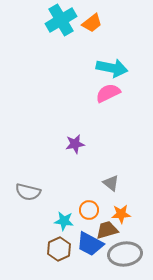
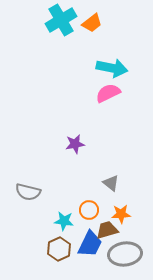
blue trapezoid: rotated 92 degrees counterclockwise
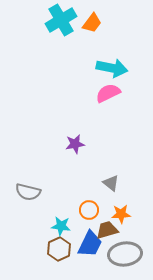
orange trapezoid: rotated 15 degrees counterclockwise
cyan star: moved 3 px left, 5 px down
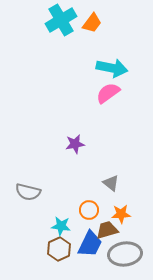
pink semicircle: rotated 10 degrees counterclockwise
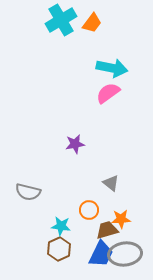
orange star: moved 5 px down
blue trapezoid: moved 11 px right, 10 px down
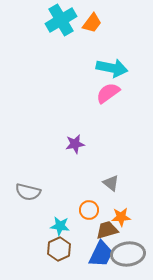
orange star: moved 2 px up
cyan star: moved 1 px left
gray ellipse: moved 3 px right
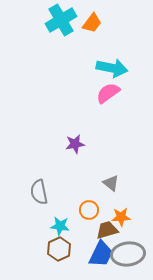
gray semicircle: moved 11 px right; rotated 65 degrees clockwise
